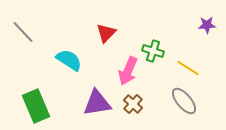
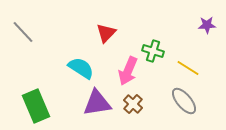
cyan semicircle: moved 12 px right, 8 px down
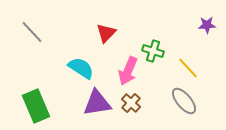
gray line: moved 9 px right
yellow line: rotated 15 degrees clockwise
brown cross: moved 2 px left, 1 px up
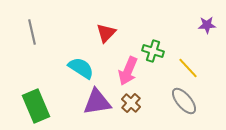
gray line: rotated 30 degrees clockwise
purple triangle: moved 1 px up
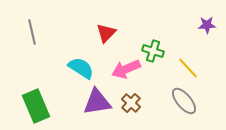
pink arrow: moved 2 px left, 2 px up; rotated 44 degrees clockwise
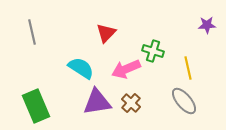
yellow line: rotated 30 degrees clockwise
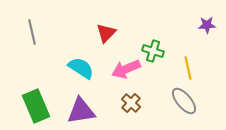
purple triangle: moved 16 px left, 9 px down
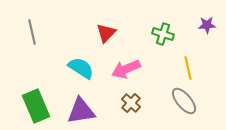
green cross: moved 10 px right, 17 px up
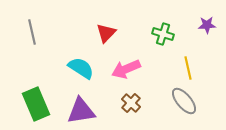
green rectangle: moved 2 px up
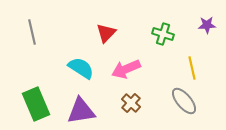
yellow line: moved 4 px right
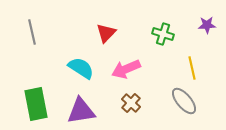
green rectangle: rotated 12 degrees clockwise
